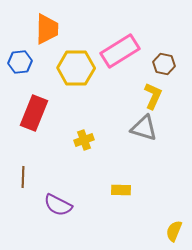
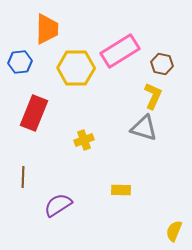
brown hexagon: moved 2 px left
purple semicircle: rotated 120 degrees clockwise
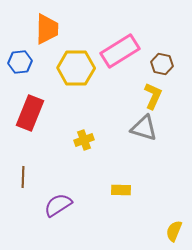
red rectangle: moved 4 px left
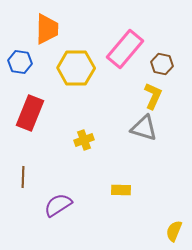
pink rectangle: moved 5 px right, 2 px up; rotated 18 degrees counterclockwise
blue hexagon: rotated 15 degrees clockwise
